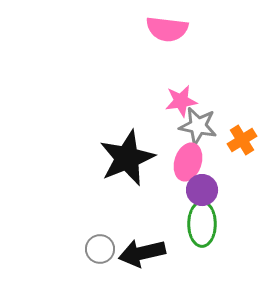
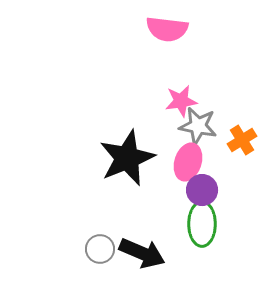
black arrow: rotated 144 degrees counterclockwise
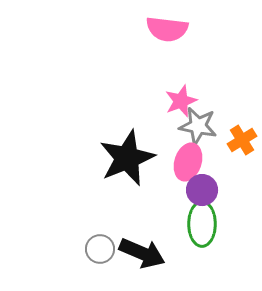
pink star: rotated 12 degrees counterclockwise
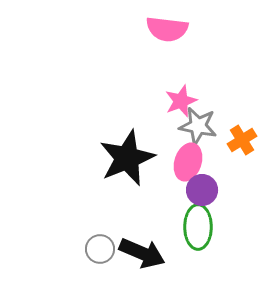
green ellipse: moved 4 px left, 3 px down
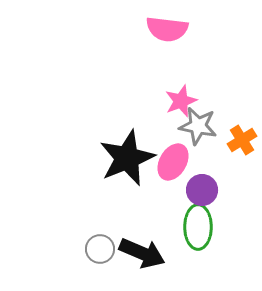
pink ellipse: moved 15 px left; rotated 12 degrees clockwise
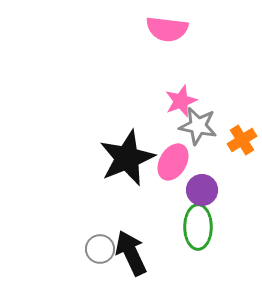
black arrow: moved 11 px left; rotated 138 degrees counterclockwise
